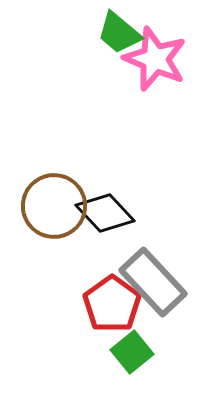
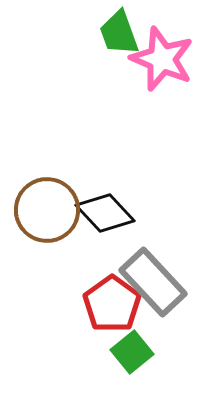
green trapezoid: rotated 30 degrees clockwise
pink star: moved 7 px right
brown circle: moved 7 px left, 4 px down
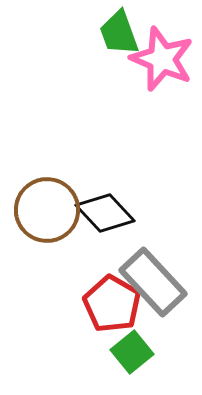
red pentagon: rotated 6 degrees counterclockwise
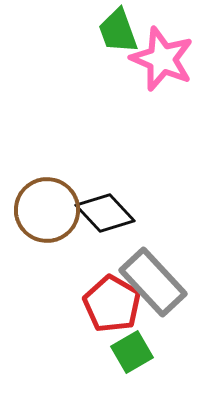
green trapezoid: moved 1 px left, 2 px up
green square: rotated 9 degrees clockwise
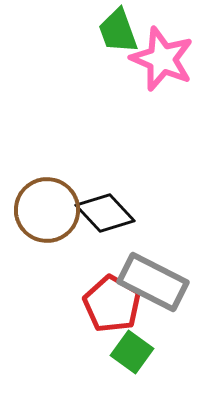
gray rectangle: rotated 20 degrees counterclockwise
green square: rotated 24 degrees counterclockwise
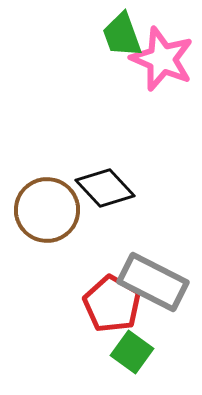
green trapezoid: moved 4 px right, 4 px down
black diamond: moved 25 px up
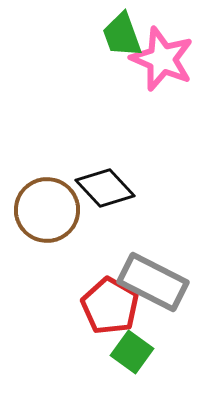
red pentagon: moved 2 px left, 2 px down
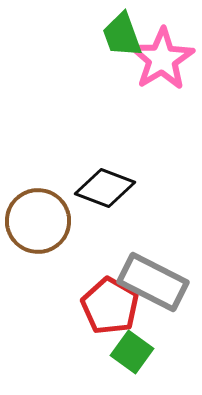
pink star: rotated 18 degrees clockwise
black diamond: rotated 26 degrees counterclockwise
brown circle: moved 9 px left, 11 px down
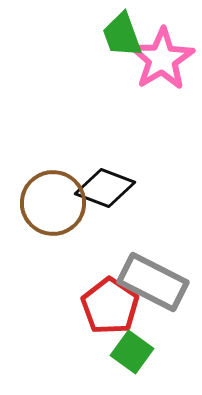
brown circle: moved 15 px right, 18 px up
red pentagon: rotated 4 degrees clockwise
